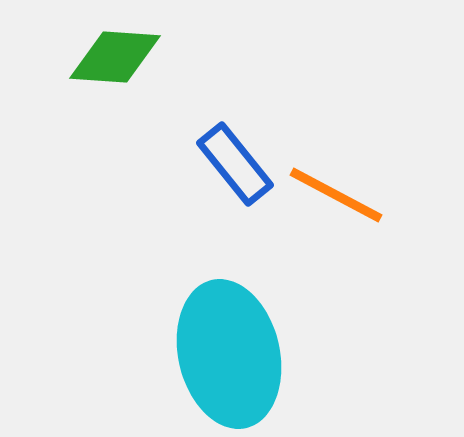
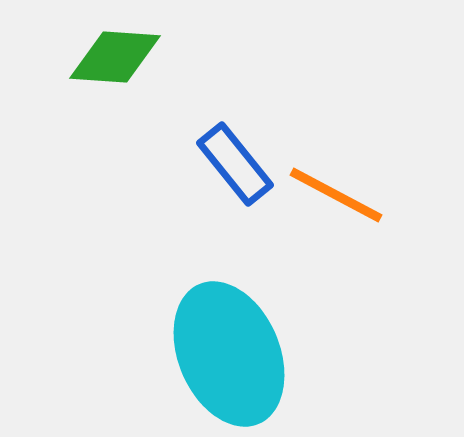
cyan ellipse: rotated 10 degrees counterclockwise
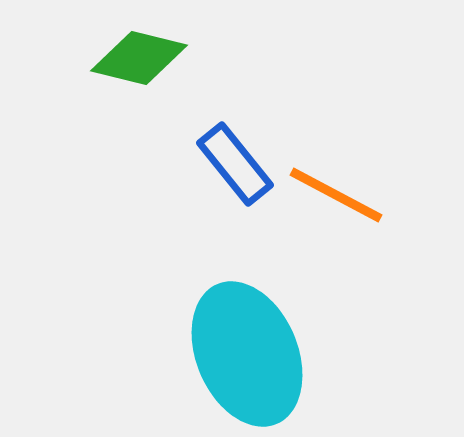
green diamond: moved 24 px right, 1 px down; rotated 10 degrees clockwise
cyan ellipse: moved 18 px right
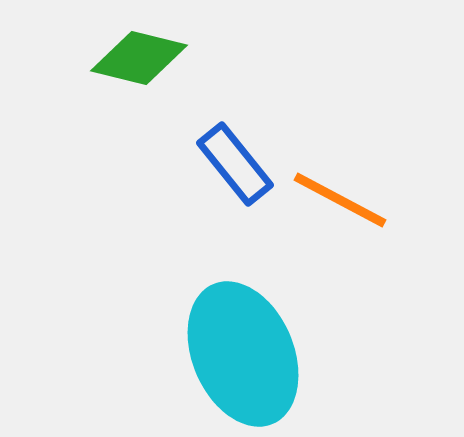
orange line: moved 4 px right, 5 px down
cyan ellipse: moved 4 px left
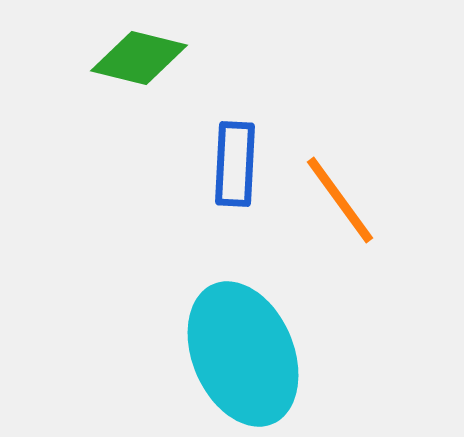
blue rectangle: rotated 42 degrees clockwise
orange line: rotated 26 degrees clockwise
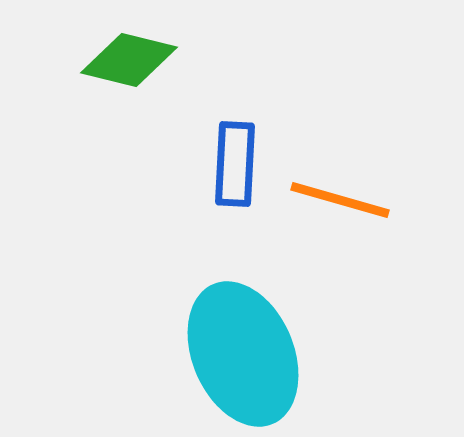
green diamond: moved 10 px left, 2 px down
orange line: rotated 38 degrees counterclockwise
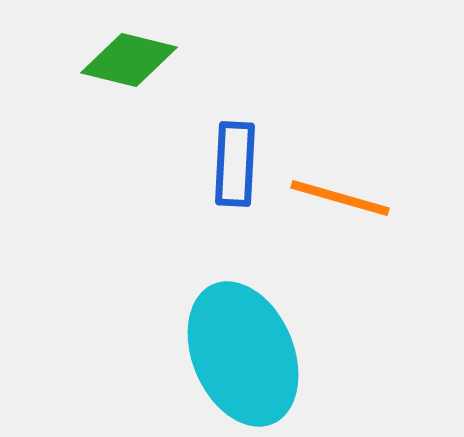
orange line: moved 2 px up
